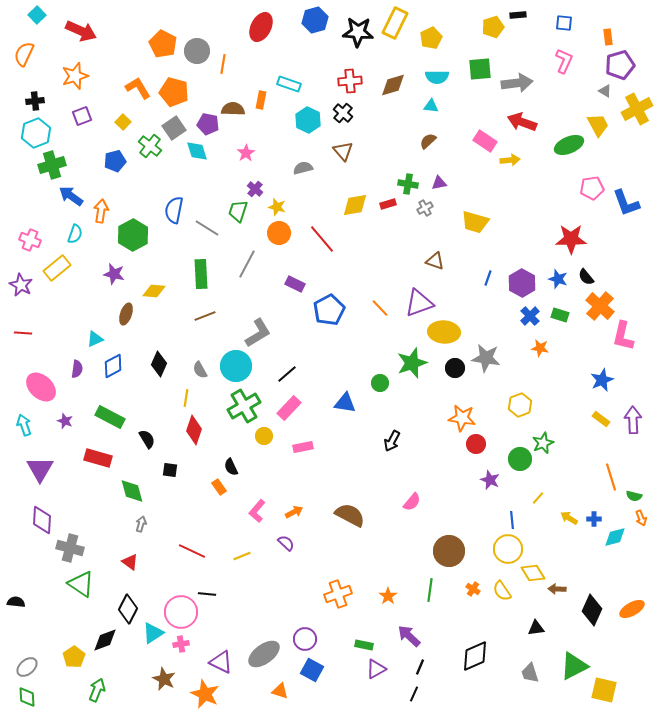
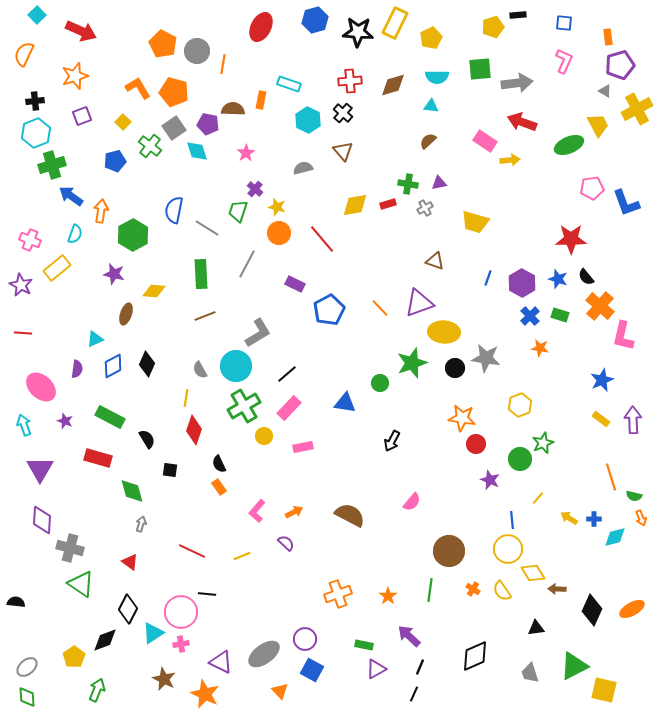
black diamond at (159, 364): moved 12 px left
black semicircle at (231, 467): moved 12 px left, 3 px up
orange triangle at (280, 691): rotated 30 degrees clockwise
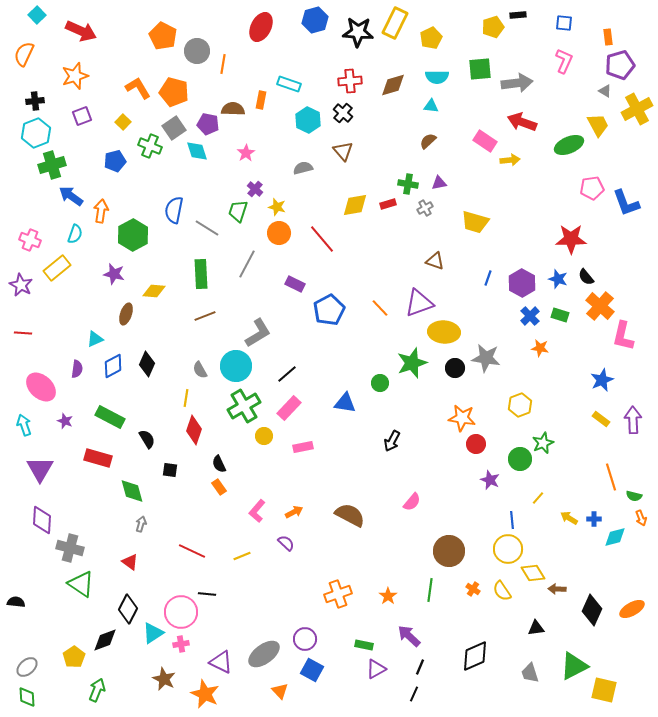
orange pentagon at (163, 44): moved 8 px up
green cross at (150, 146): rotated 15 degrees counterclockwise
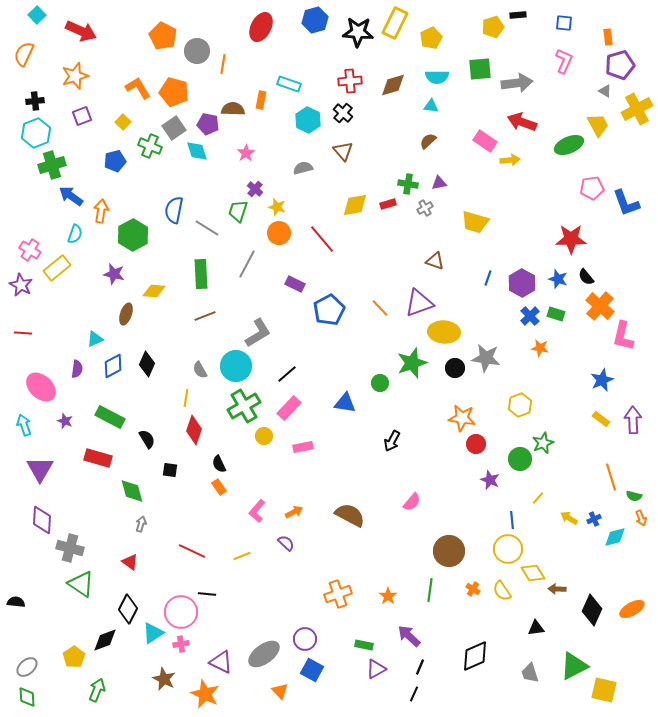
pink cross at (30, 240): moved 10 px down; rotated 10 degrees clockwise
green rectangle at (560, 315): moved 4 px left, 1 px up
blue cross at (594, 519): rotated 24 degrees counterclockwise
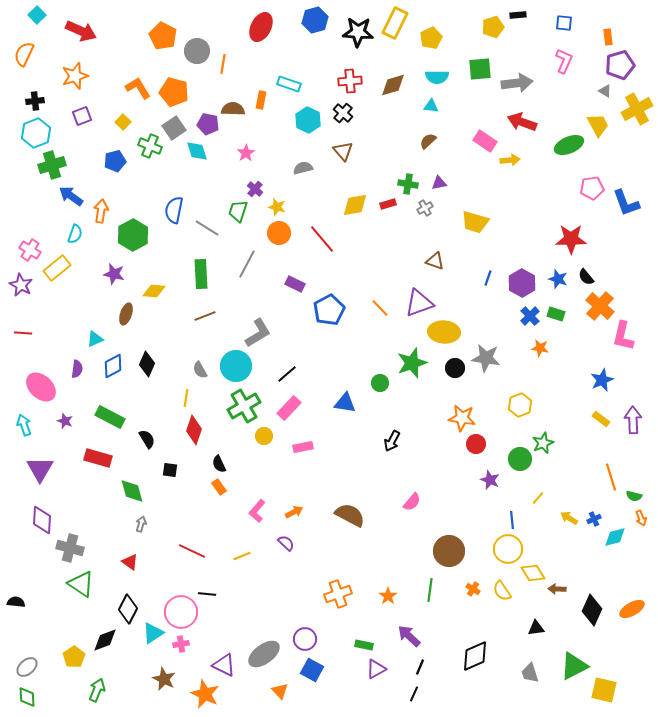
purple triangle at (221, 662): moved 3 px right, 3 px down
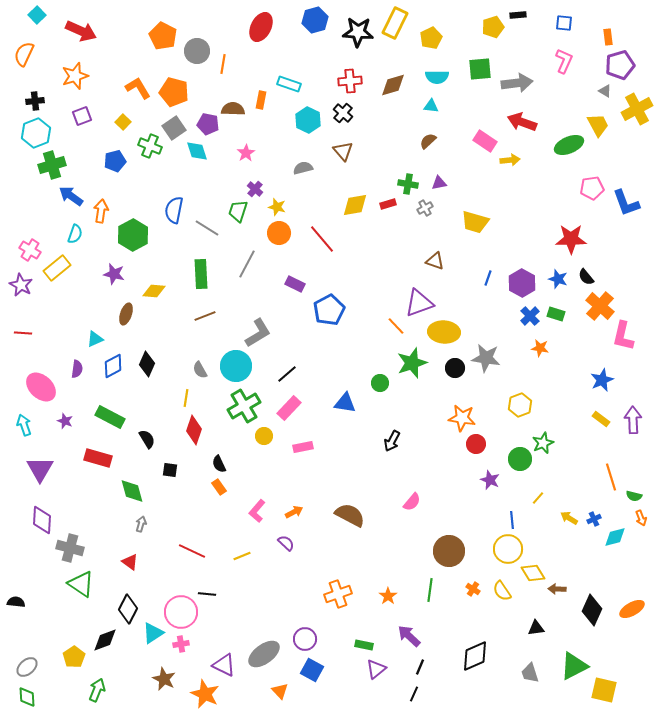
orange line at (380, 308): moved 16 px right, 18 px down
purple triangle at (376, 669): rotated 10 degrees counterclockwise
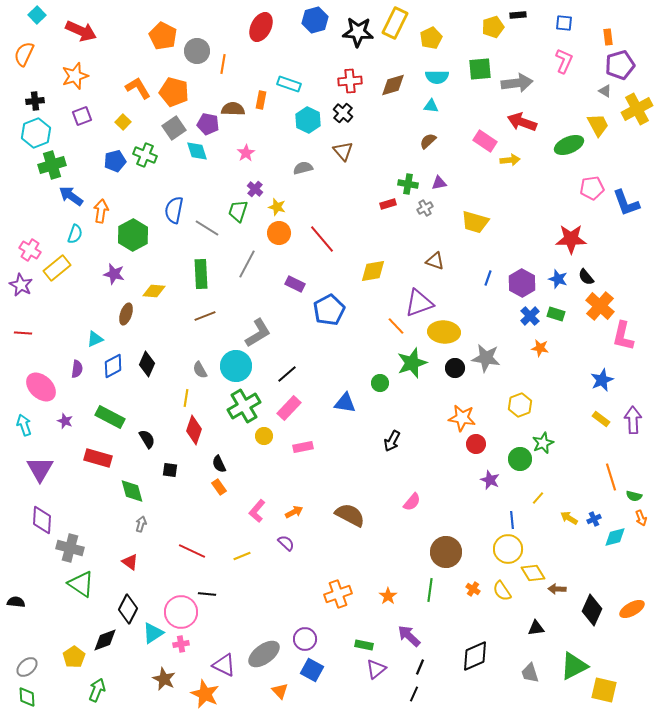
green cross at (150, 146): moved 5 px left, 9 px down
yellow diamond at (355, 205): moved 18 px right, 66 px down
brown circle at (449, 551): moved 3 px left, 1 px down
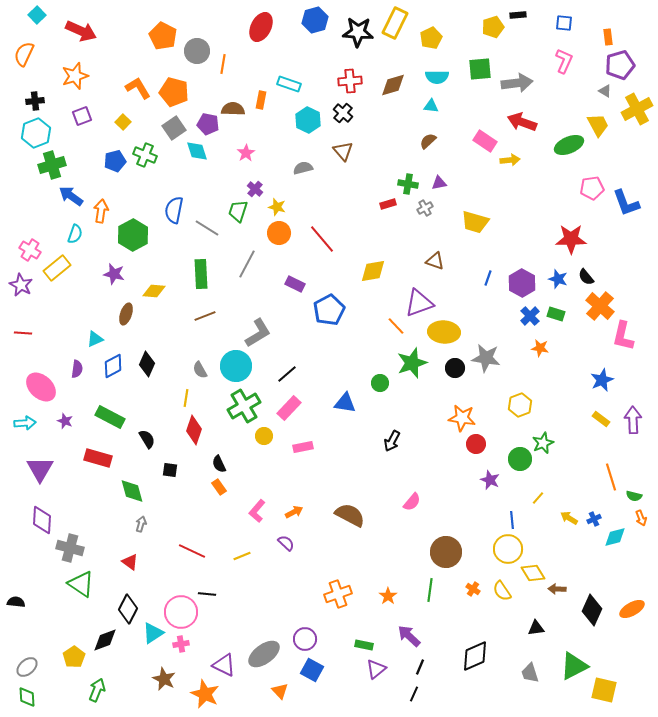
cyan arrow at (24, 425): moved 1 px right, 2 px up; rotated 105 degrees clockwise
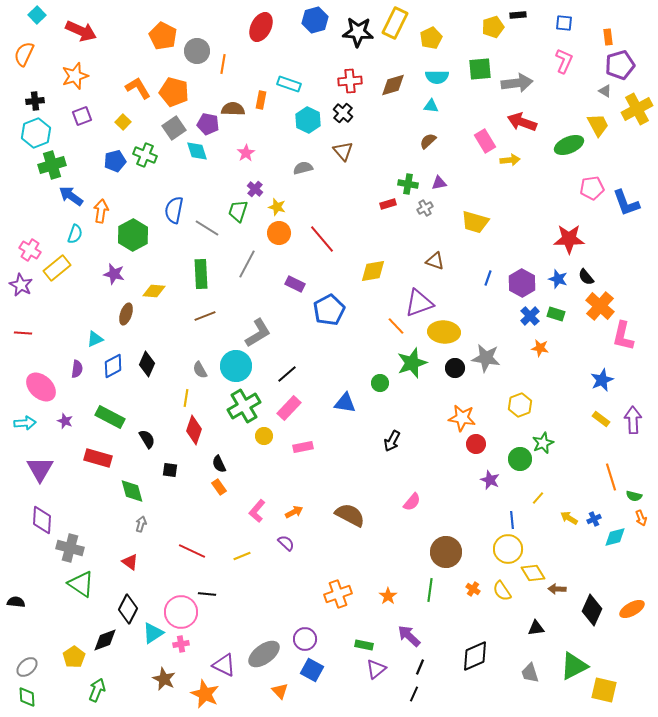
pink rectangle at (485, 141): rotated 25 degrees clockwise
red star at (571, 239): moved 2 px left
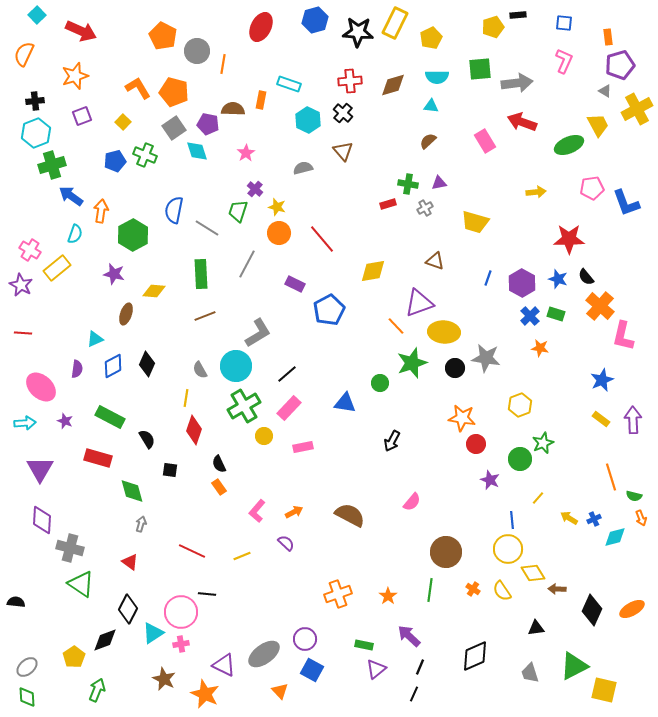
yellow arrow at (510, 160): moved 26 px right, 32 px down
